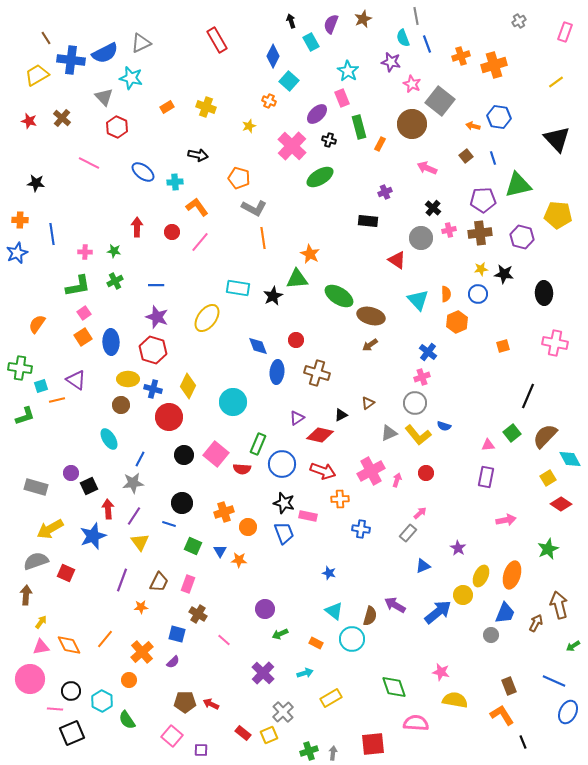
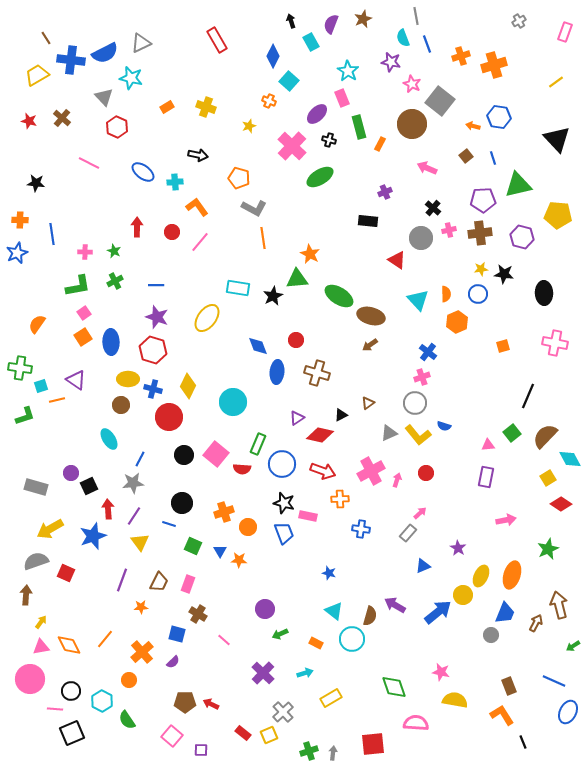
green star at (114, 251): rotated 16 degrees clockwise
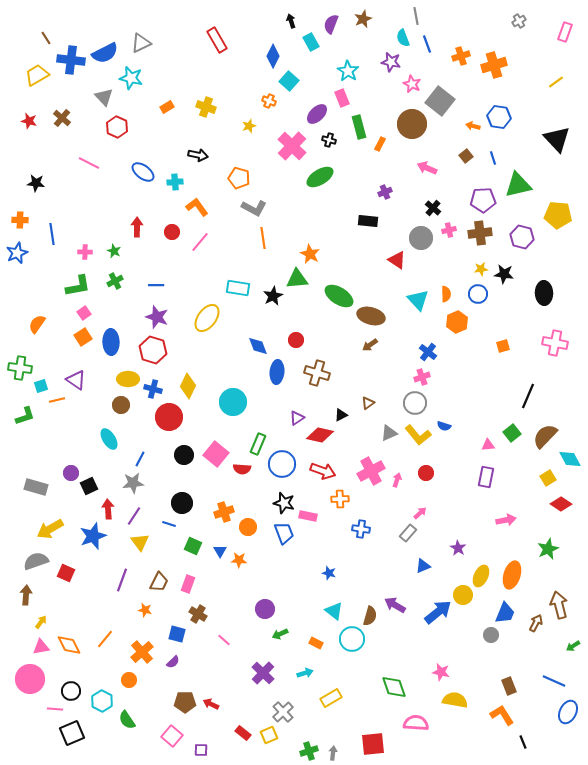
orange star at (141, 607): moved 4 px right, 3 px down; rotated 16 degrees clockwise
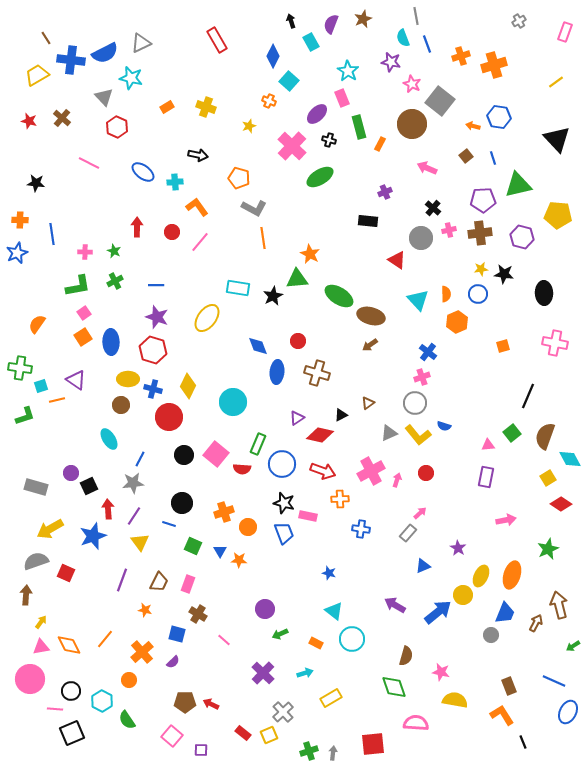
red circle at (296, 340): moved 2 px right, 1 px down
brown semicircle at (545, 436): rotated 24 degrees counterclockwise
brown semicircle at (370, 616): moved 36 px right, 40 px down
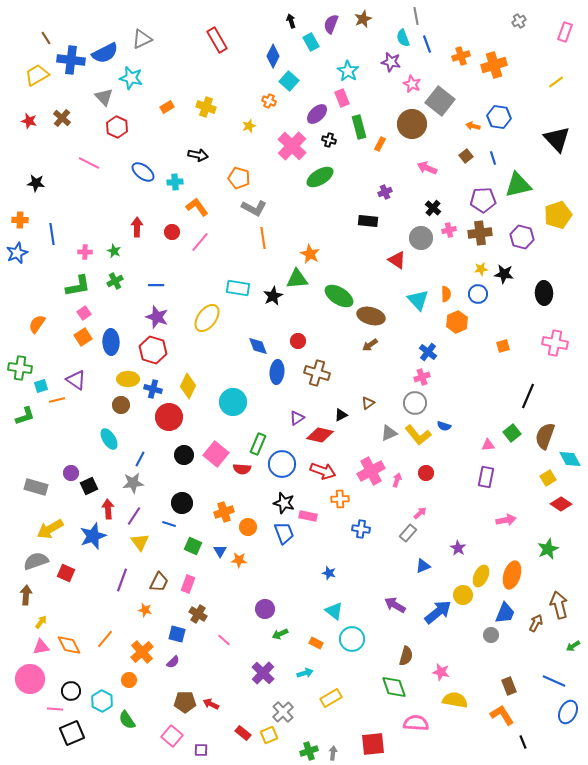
gray triangle at (141, 43): moved 1 px right, 4 px up
yellow pentagon at (558, 215): rotated 24 degrees counterclockwise
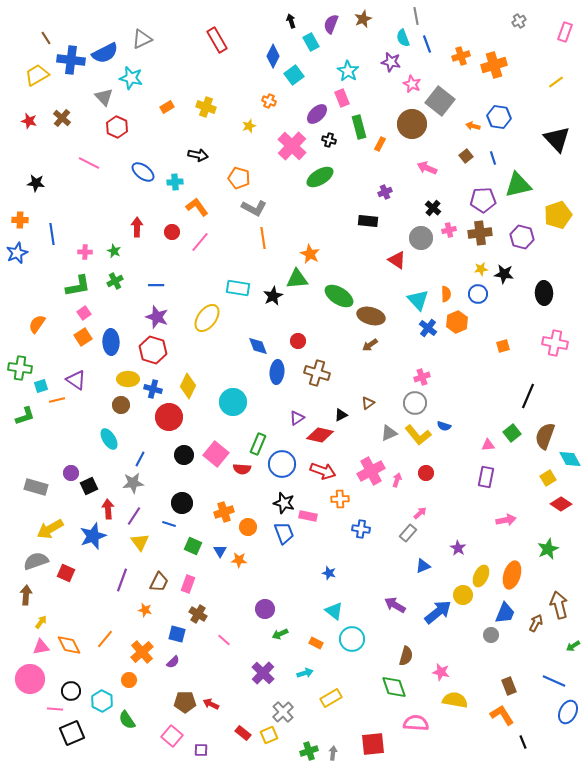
cyan square at (289, 81): moved 5 px right, 6 px up; rotated 12 degrees clockwise
blue cross at (428, 352): moved 24 px up
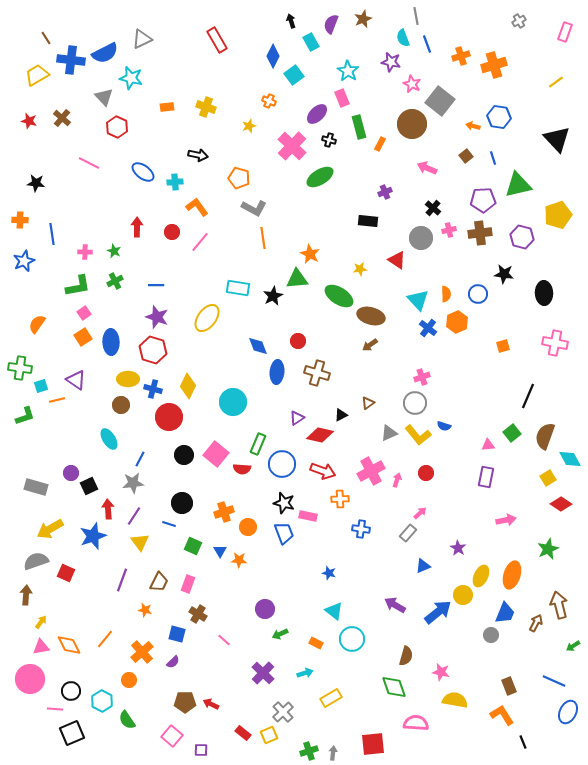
orange rectangle at (167, 107): rotated 24 degrees clockwise
blue star at (17, 253): moved 7 px right, 8 px down
yellow star at (481, 269): moved 121 px left
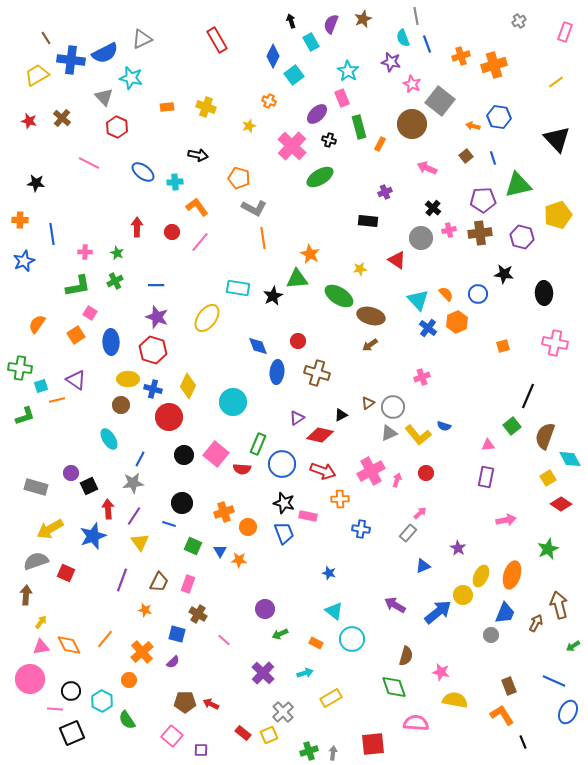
green star at (114, 251): moved 3 px right, 2 px down
orange semicircle at (446, 294): rotated 42 degrees counterclockwise
pink square at (84, 313): moved 6 px right; rotated 24 degrees counterclockwise
orange square at (83, 337): moved 7 px left, 2 px up
gray circle at (415, 403): moved 22 px left, 4 px down
green square at (512, 433): moved 7 px up
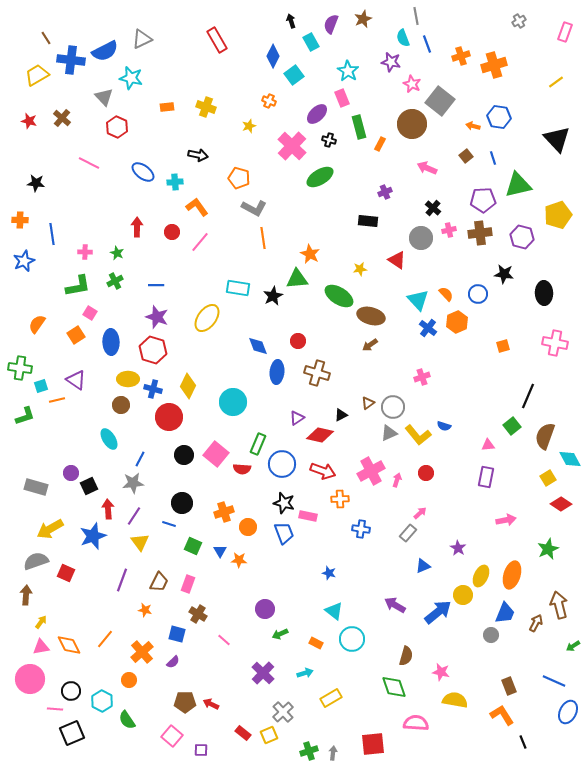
blue semicircle at (105, 53): moved 2 px up
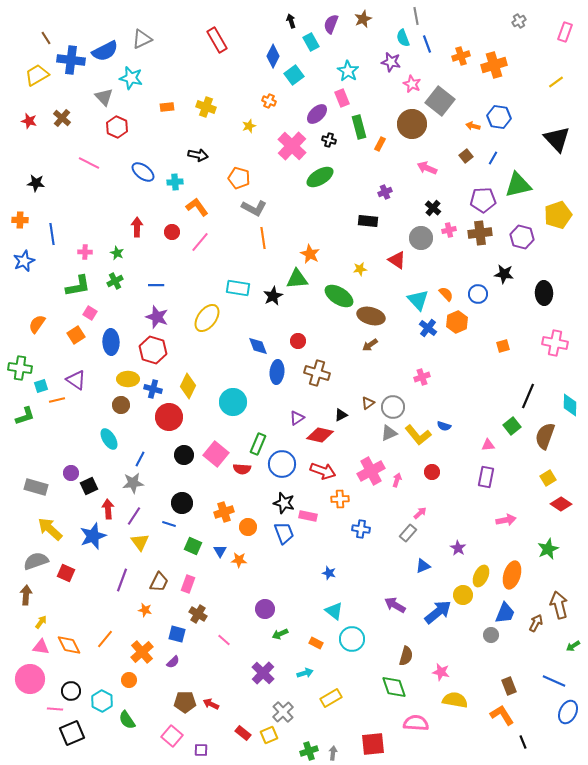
blue line at (493, 158): rotated 48 degrees clockwise
cyan diamond at (570, 459): moved 54 px up; rotated 30 degrees clockwise
red circle at (426, 473): moved 6 px right, 1 px up
yellow arrow at (50, 529): rotated 72 degrees clockwise
pink triangle at (41, 647): rotated 18 degrees clockwise
